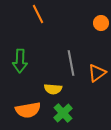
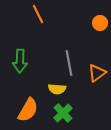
orange circle: moved 1 px left
gray line: moved 2 px left
yellow semicircle: moved 4 px right
orange semicircle: rotated 50 degrees counterclockwise
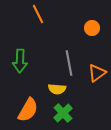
orange circle: moved 8 px left, 5 px down
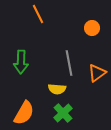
green arrow: moved 1 px right, 1 px down
orange semicircle: moved 4 px left, 3 px down
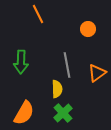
orange circle: moved 4 px left, 1 px down
gray line: moved 2 px left, 2 px down
yellow semicircle: rotated 96 degrees counterclockwise
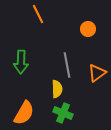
green cross: rotated 24 degrees counterclockwise
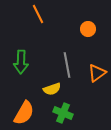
yellow semicircle: moved 5 px left; rotated 72 degrees clockwise
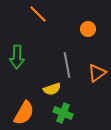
orange line: rotated 18 degrees counterclockwise
green arrow: moved 4 px left, 5 px up
